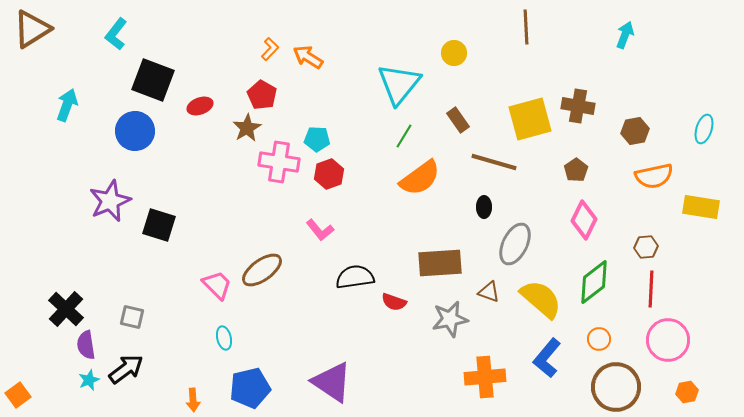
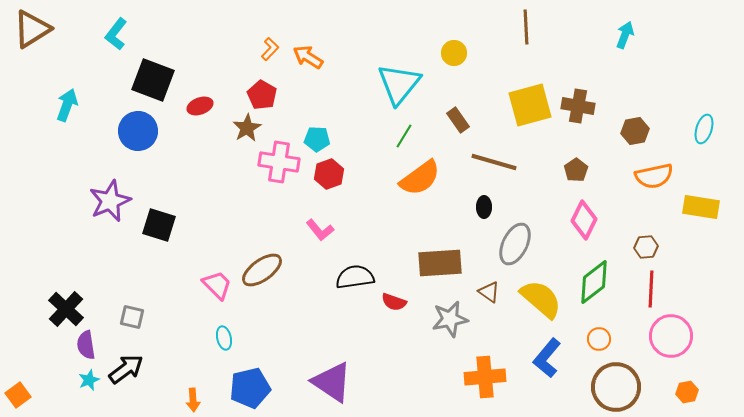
yellow square at (530, 119): moved 14 px up
blue circle at (135, 131): moved 3 px right
brown triangle at (489, 292): rotated 15 degrees clockwise
pink circle at (668, 340): moved 3 px right, 4 px up
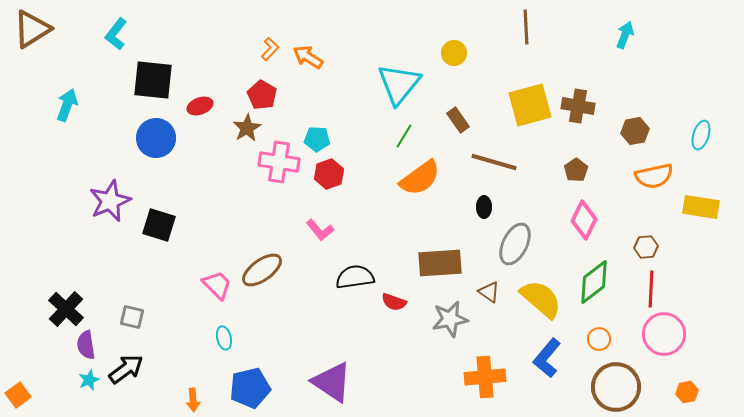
black square at (153, 80): rotated 15 degrees counterclockwise
cyan ellipse at (704, 129): moved 3 px left, 6 px down
blue circle at (138, 131): moved 18 px right, 7 px down
pink circle at (671, 336): moved 7 px left, 2 px up
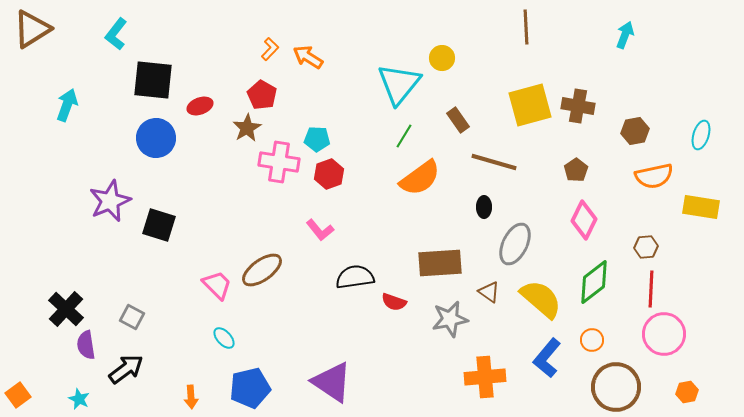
yellow circle at (454, 53): moved 12 px left, 5 px down
gray square at (132, 317): rotated 15 degrees clockwise
cyan ellipse at (224, 338): rotated 30 degrees counterclockwise
orange circle at (599, 339): moved 7 px left, 1 px down
cyan star at (89, 380): moved 10 px left, 19 px down; rotated 25 degrees counterclockwise
orange arrow at (193, 400): moved 2 px left, 3 px up
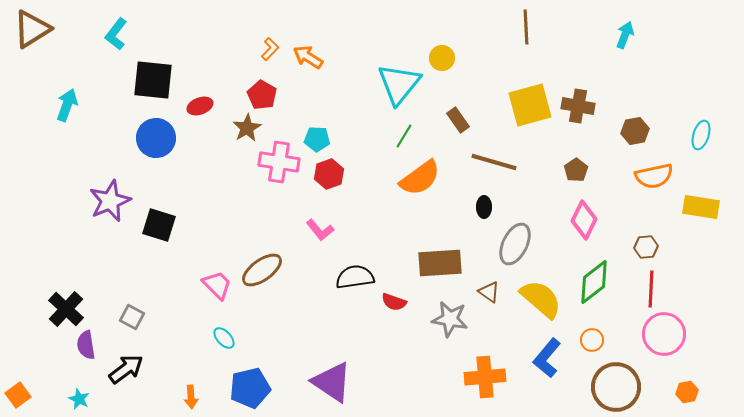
gray star at (450, 319): rotated 21 degrees clockwise
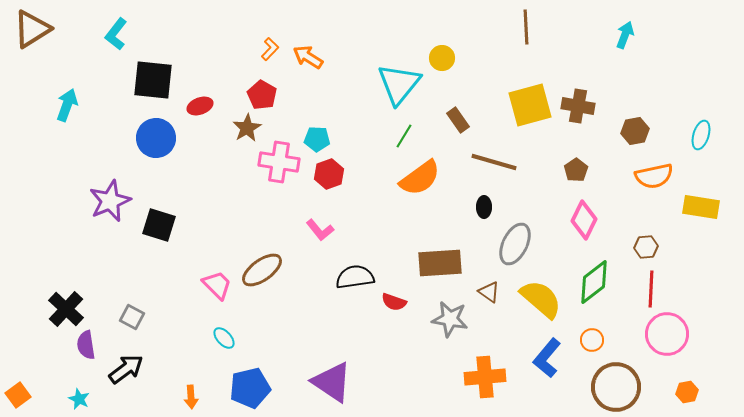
pink circle at (664, 334): moved 3 px right
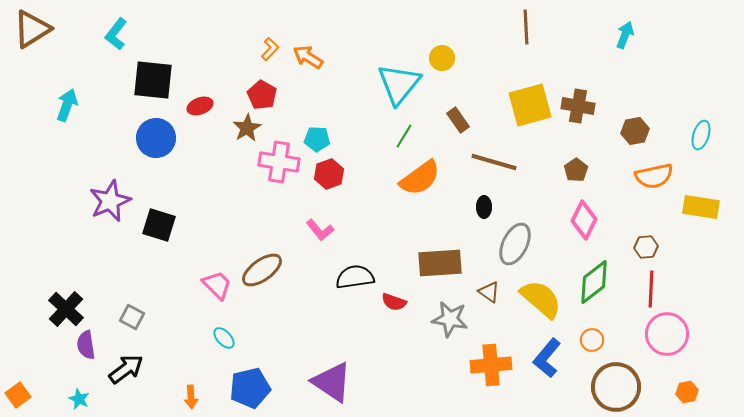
orange cross at (485, 377): moved 6 px right, 12 px up
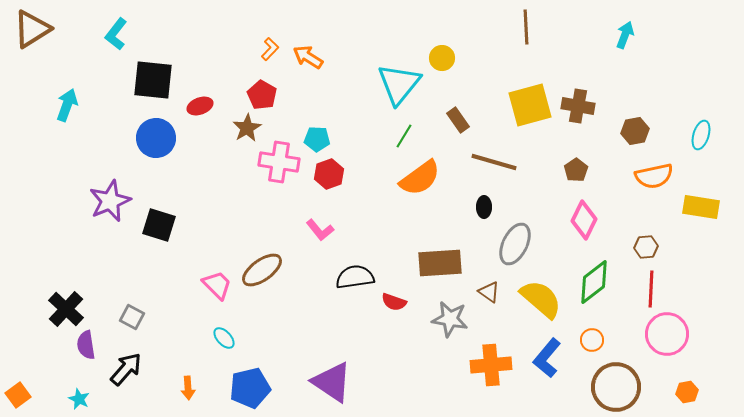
black arrow at (126, 369): rotated 12 degrees counterclockwise
orange arrow at (191, 397): moved 3 px left, 9 px up
